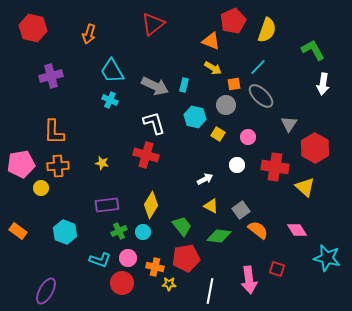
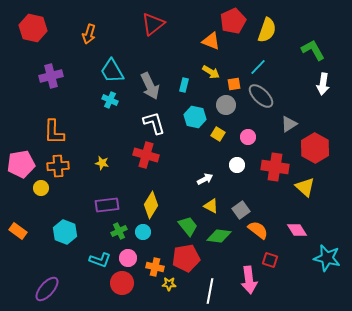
yellow arrow at (213, 68): moved 2 px left, 4 px down
gray arrow at (155, 86): moved 5 px left; rotated 40 degrees clockwise
gray triangle at (289, 124): rotated 24 degrees clockwise
green trapezoid at (182, 226): moved 6 px right
red square at (277, 269): moved 7 px left, 9 px up
purple ellipse at (46, 291): moved 1 px right, 2 px up; rotated 12 degrees clockwise
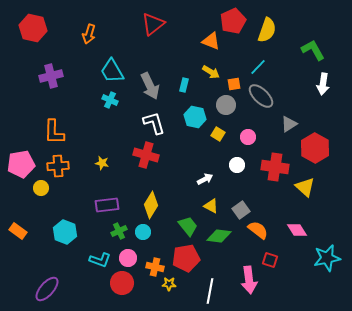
cyan star at (327, 258): rotated 24 degrees counterclockwise
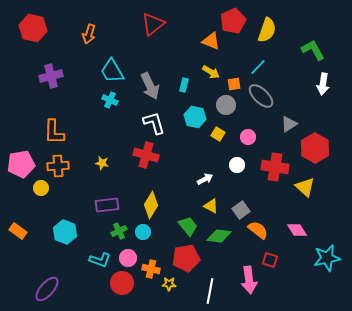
orange cross at (155, 267): moved 4 px left, 2 px down
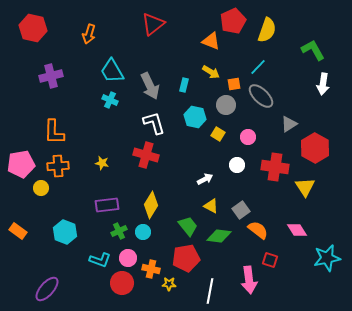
yellow triangle at (305, 187): rotated 15 degrees clockwise
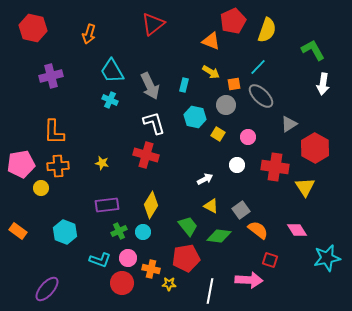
pink arrow at (249, 280): rotated 80 degrees counterclockwise
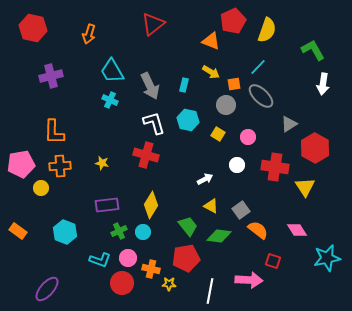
cyan hexagon at (195, 117): moved 7 px left, 3 px down
orange cross at (58, 166): moved 2 px right
red square at (270, 260): moved 3 px right, 1 px down
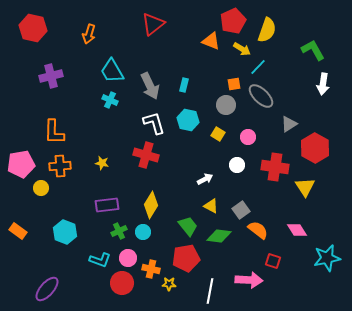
yellow arrow at (211, 72): moved 31 px right, 23 px up
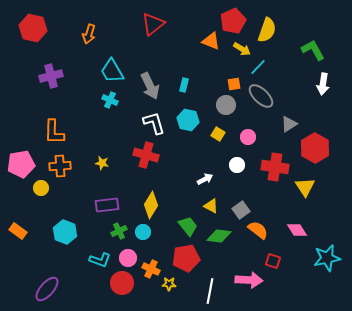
orange cross at (151, 269): rotated 12 degrees clockwise
